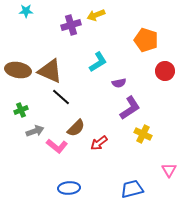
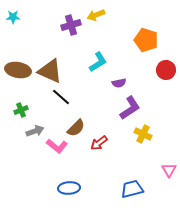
cyan star: moved 13 px left, 6 px down
red circle: moved 1 px right, 1 px up
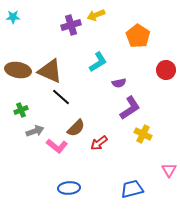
orange pentagon: moved 8 px left, 4 px up; rotated 15 degrees clockwise
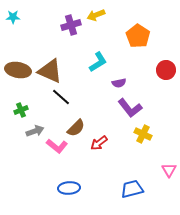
purple L-shape: rotated 85 degrees clockwise
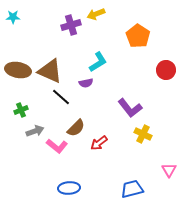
yellow arrow: moved 1 px up
purple semicircle: moved 33 px left
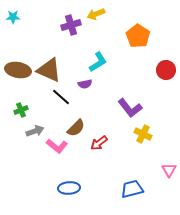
brown triangle: moved 1 px left, 1 px up
purple semicircle: moved 1 px left, 1 px down
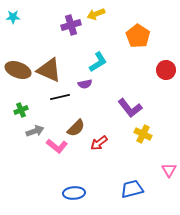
brown ellipse: rotated 10 degrees clockwise
black line: moved 1 px left; rotated 54 degrees counterclockwise
blue ellipse: moved 5 px right, 5 px down
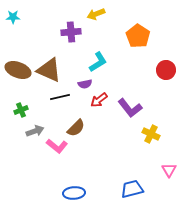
purple cross: moved 7 px down; rotated 12 degrees clockwise
yellow cross: moved 8 px right
red arrow: moved 43 px up
